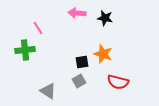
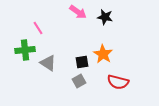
pink arrow: moved 1 px right, 1 px up; rotated 150 degrees counterclockwise
black star: moved 1 px up
orange star: rotated 12 degrees clockwise
gray triangle: moved 28 px up
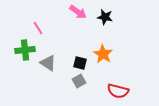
black square: moved 2 px left, 1 px down; rotated 24 degrees clockwise
red semicircle: moved 9 px down
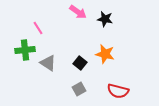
black star: moved 2 px down
orange star: moved 2 px right; rotated 18 degrees counterclockwise
black square: rotated 24 degrees clockwise
gray square: moved 8 px down
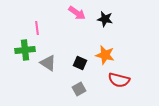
pink arrow: moved 1 px left, 1 px down
pink line: moved 1 px left; rotated 24 degrees clockwise
orange star: moved 1 px down
black square: rotated 16 degrees counterclockwise
red semicircle: moved 1 px right, 11 px up
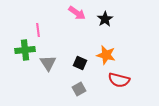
black star: rotated 28 degrees clockwise
pink line: moved 1 px right, 2 px down
orange star: moved 1 px right
gray triangle: rotated 24 degrees clockwise
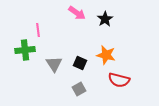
gray triangle: moved 6 px right, 1 px down
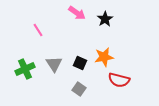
pink line: rotated 24 degrees counterclockwise
green cross: moved 19 px down; rotated 18 degrees counterclockwise
orange star: moved 2 px left, 2 px down; rotated 24 degrees counterclockwise
gray square: rotated 24 degrees counterclockwise
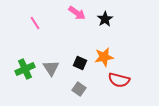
pink line: moved 3 px left, 7 px up
gray triangle: moved 3 px left, 4 px down
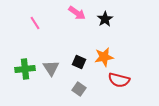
black square: moved 1 px left, 1 px up
green cross: rotated 18 degrees clockwise
